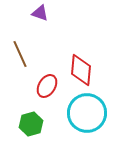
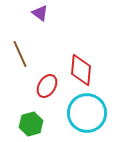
purple triangle: rotated 18 degrees clockwise
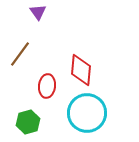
purple triangle: moved 2 px left, 1 px up; rotated 18 degrees clockwise
brown line: rotated 60 degrees clockwise
red ellipse: rotated 25 degrees counterclockwise
green hexagon: moved 3 px left, 2 px up
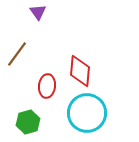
brown line: moved 3 px left
red diamond: moved 1 px left, 1 px down
